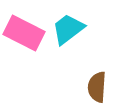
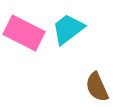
brown semicircle: rotated 28 degrees counterclockwise
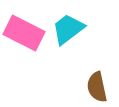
brown semicircle: rotated 12 degrees clockwise
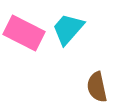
cyan trapezoid: rotated 12 degrees counterclockwise
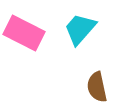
cyan trapezoid: moved 12 px right
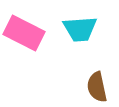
cyan trapezoid: rotated 135 degrees counterclockwise
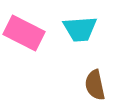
brown semicircle: moved 2 px left, 2 px up
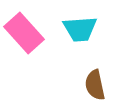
pink rectangle: rotated 21 degrees clockwise
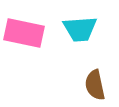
pink rectangle: rotated 36 degrees counterclockwise
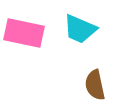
cyan trapezoid: rotated 27 degrees clockwise
